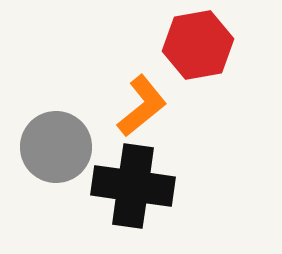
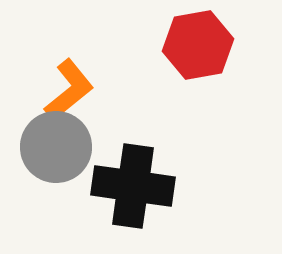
orange L-shape: moved 73 px left, 16 px up
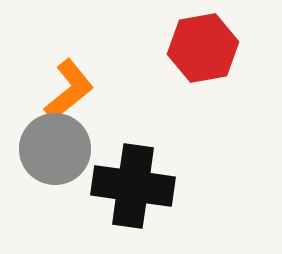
red hexagon: moved 5 px right, 3 px down
gray circle: moved 1 px left, 2 px down
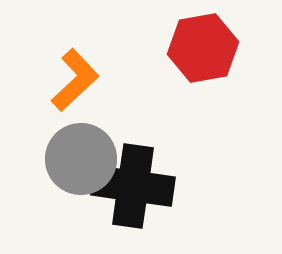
orange L-shape: moved 6 px right, 10 px up; rotated 4 degrees counterclockwise
gray circle: moved 26 px right, 10 px down
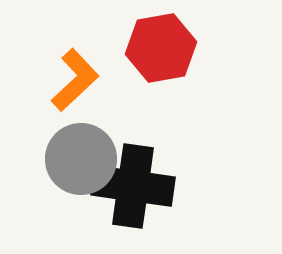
red hexagon: moved 42 px left
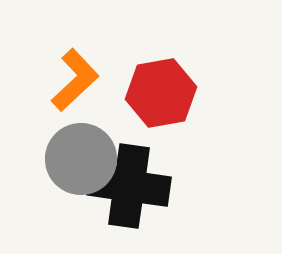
red hexagon: moved 45 px down
black cross: moved 4 px left
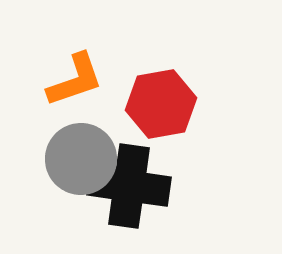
orange L-shape: rotated 24 degrees clockwise
red hexagon: moved 11 px down
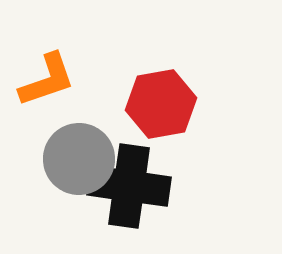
orange L-shape: moved 28 px left
gray circle: moved 2 px left
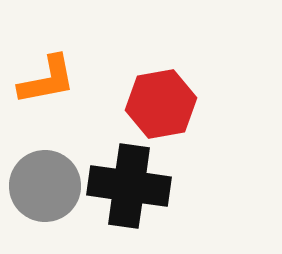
orange L-shape: rotated 8 degrees clockwise
gray circle: moved 34 px left, 27 px down
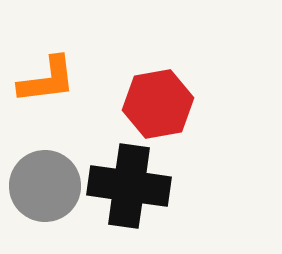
orange L-shape: rotated 4 degrees clockwise
red hexagon: moved 3 px left
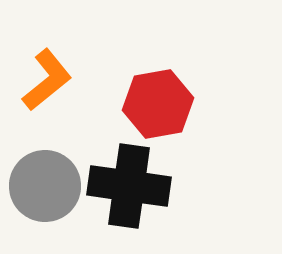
orange L-shape: rotated 32 degrees counterclockwise
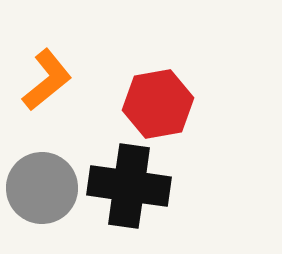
gray circle: moved 3 px left, 2 px down
